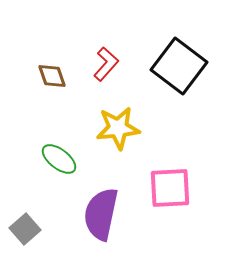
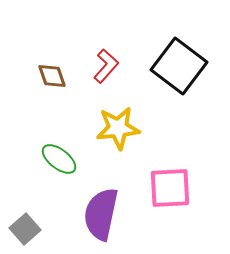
red L-shape: moved 2 px down
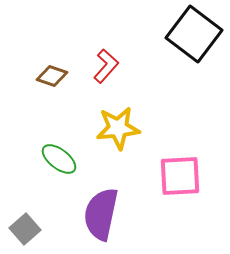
black square: moved 15 px right, 32 px up
brown diamond: rotated 52 degrees counterclockwise
pink square: moved 10 px right, 12 px up
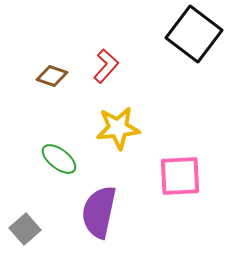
purple semicircle: moved 2 px left, 2 px up
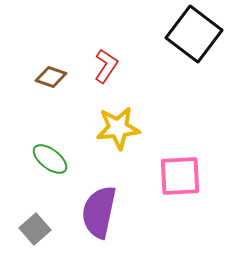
red L-shape: rotated 8 degrees counterclockwise
brown diamond: moved 1 px left, 1 px down
green ellipse: moved 9 px left
gray square: moved 10 px right
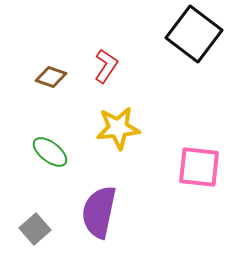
green ellipse: moved 7 px up
pink square: moved 19 px right, 9 px up; rotated 9 degrees clockwise
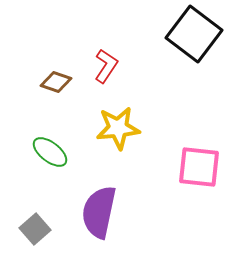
brown diamond: moved 5 px right, 5 px down
